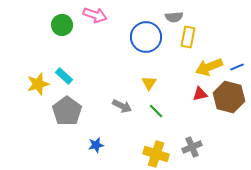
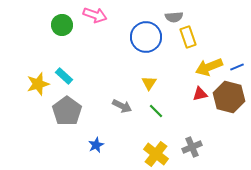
yellow rectangle: rotated 30 degrees counterclockwise
blue star: rotated 14 degrees counterclockwise
yellow cross: rotated 20 degrees clockwise
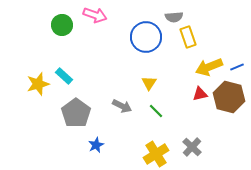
gray pentagon: moved 9 px right, 2 px down
gray cross: rotated 24 degrees counterclockwise
yellow cross: rotated 20 degrees clockwise
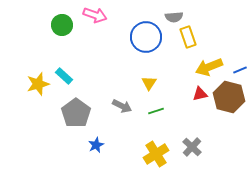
blue line: moved 3 px right, 3 px down
green line: rotated 63 degrees counterclockwise
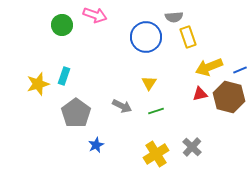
cyan rectangle: rotated 66 degrees clockwise
